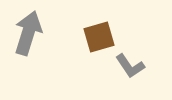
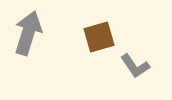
gray L-shape: moved 5 px right
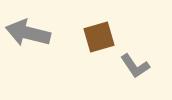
gray arrow: rotated 93 degrees counterclockwise
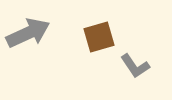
gray arrow: rotated 141 degrees clockwise
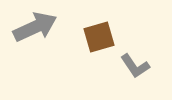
gray arrow: moved 7 px right, 6 px up
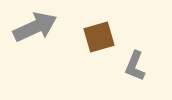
gray L-shape: rotated 56 degrees clockwise
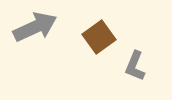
brown square: rotated 20 degrees counterclockwise
